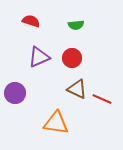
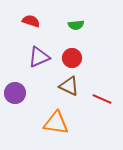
brown triangle: moved 8 px left, 3 px up
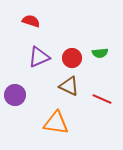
green semicircle: moved 24 px right, 28 px down
purple circle: moved 2 px down
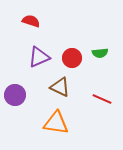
brown triangle: moved 9 px left, 1 px down
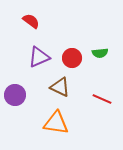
red semicircle: rotated 18 degrees clockwise
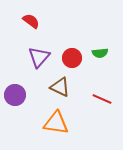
purple triangle: rotated 25 degrees counterclockwise
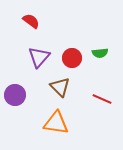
brown triangle: rotated 20 degrees clockwise
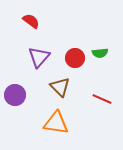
red circle: moved 3 px right
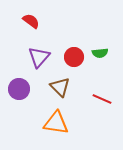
red circle: moved 1 px left, 1 px up
purple circle: moved 4 px right, 6 px up
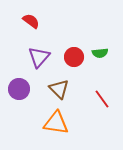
brown triangle: moved 1 px left, 2 px down
red line: rotated 30 degrees clockwise
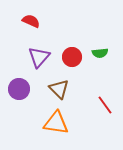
red semicircle: rotated 12 degrees counterclockwise
red circle: moved 2 px left
red line: moved 3 px right, 6 px down
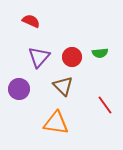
brown triangle: moved 4 px right, 3 px up
